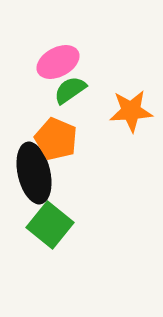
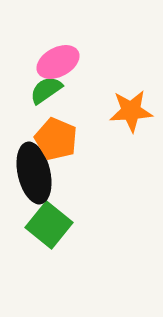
green semicircle: moved 24 px left
green square: moved 1 px left
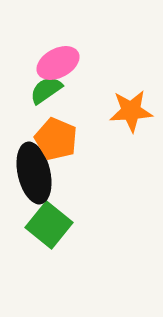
pink ellipse: moved 1 px down
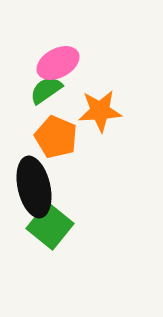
orange star: moved 31 px left
orange pentagon: moved 2 px up
black ellipse: moved 14 px down
green square: moved 1 px right, 1 px down
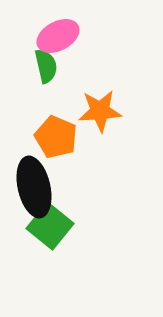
pink ellipse: moved 27 px up
green semicircle: moved 24 px up; rotated 112 degrees clockwise
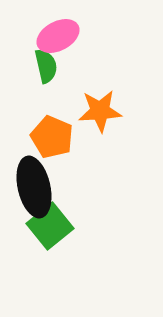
orange pentagon: moved 4 px left
green square: rotated 12 degrees clockwise
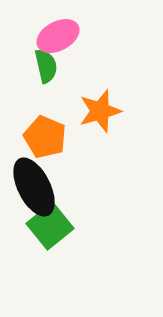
orange star: rotated 12 degrees counterclockwise
orange pentagon: moved 7 px left
black ellipse: rotated 14 degrees counterclockwise
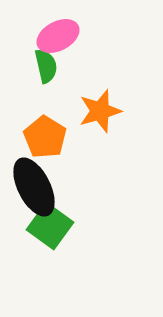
orange pentagon: rotated 9 degrees clockwise
green square: rotated 15 degrees counterclockwise
